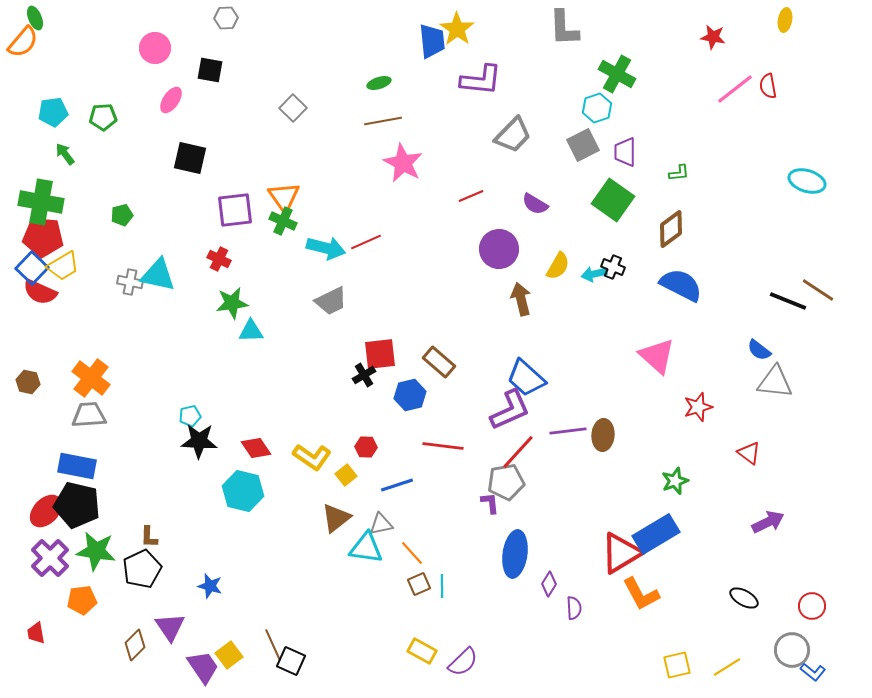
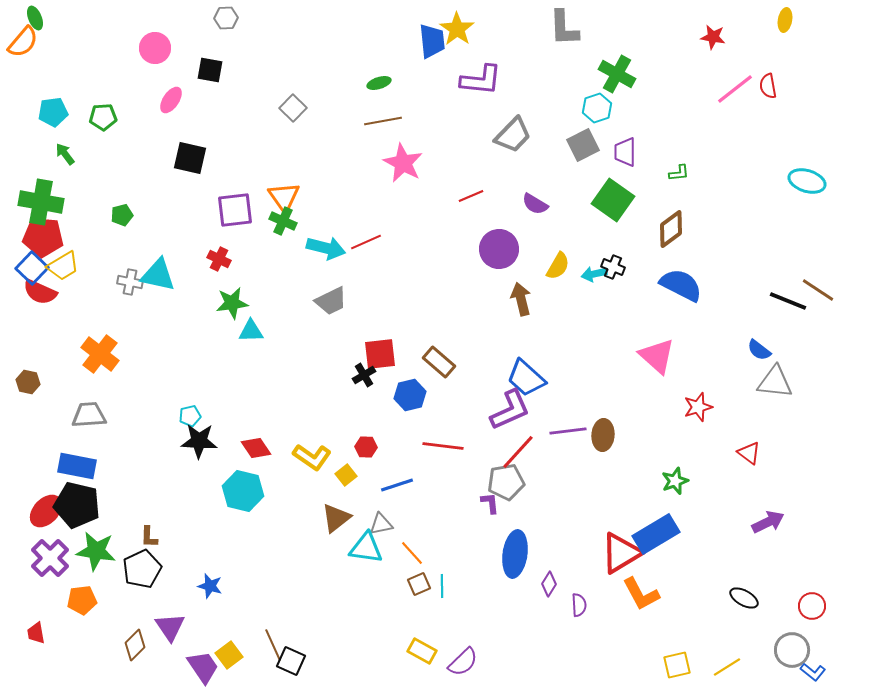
orange cross at (91, 378): moved 9 px right, 24 px up
purple semicircle at (574, 608): moved 5 px right, 3 px up
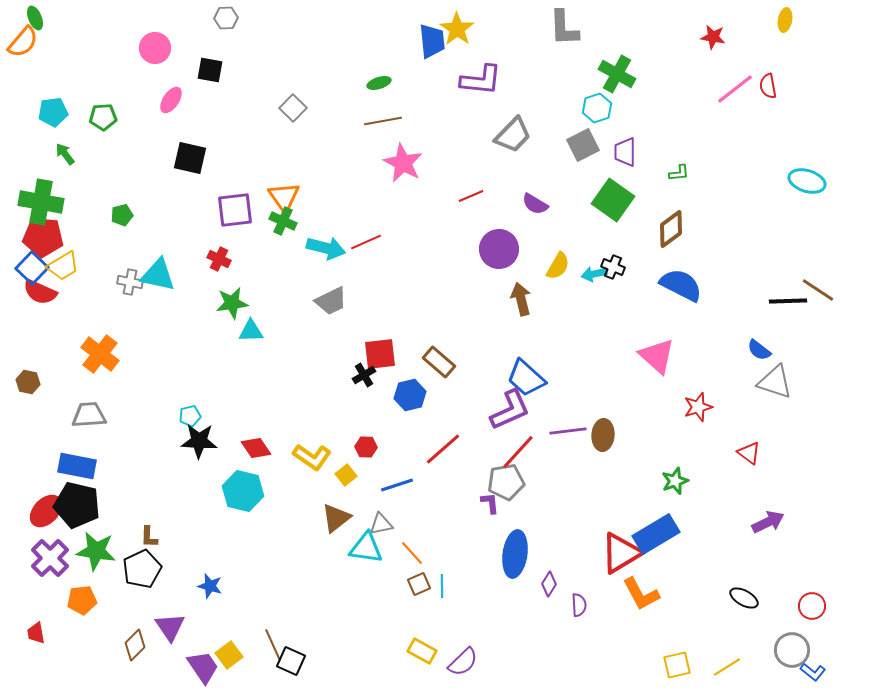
black line at (788, 301): rotated 24 degrees counterclockwise
gray triangle at (775, 382): rotated 12 degrees clockwise
red line at (443, 446): moved 3 px down; rotated 48 degrees counterclockwise
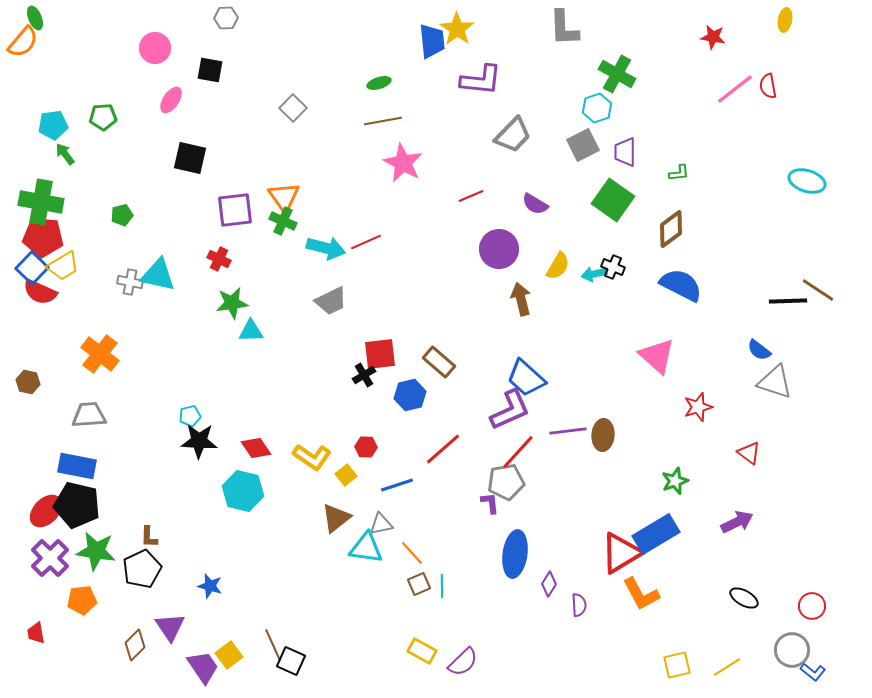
cyan pentagon at (53, 112): moved 13 px down
purple arrow at (768, 522): moved 31 px left
